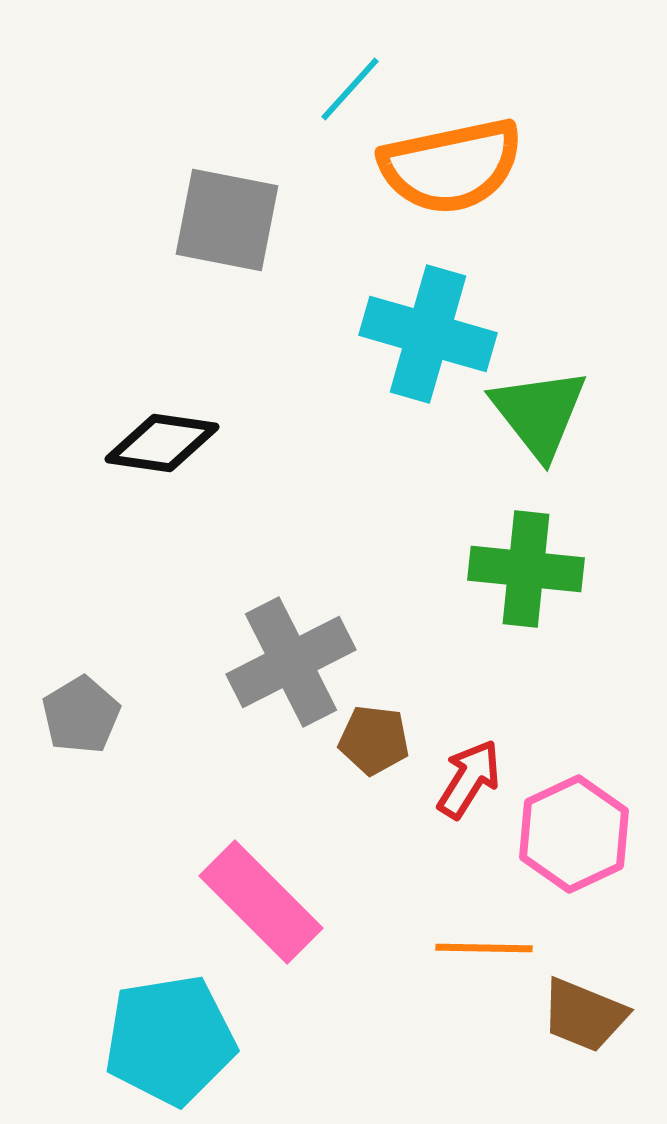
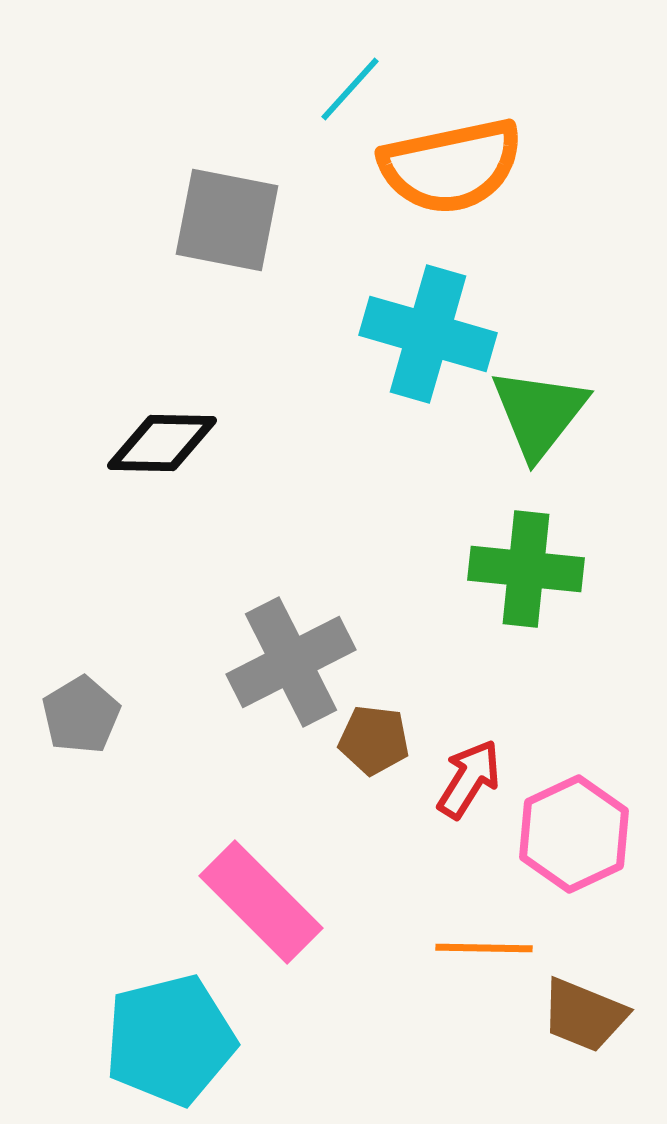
green triangle: rotated 16 degrees clockwise
black diamond: rotated 7 degrees counterclockwise
cyan pentagon: rotated 5 degrees counterclockwise
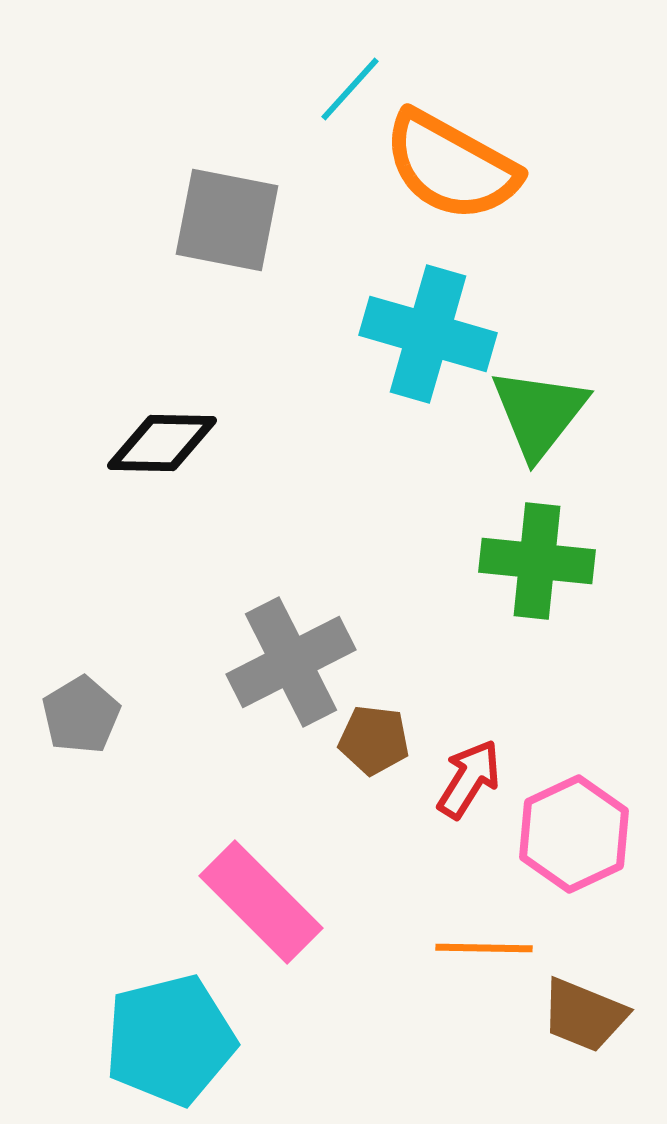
orange semicircle: rotated 41 degrees clockwise
green cross: moved 11 px right, 8 px up
